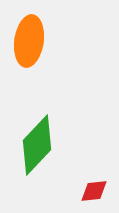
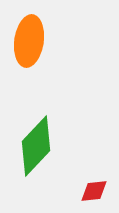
green diamond: moved 1 px left, 1 px down
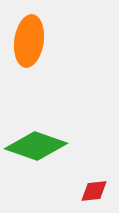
green diamond: rotated 66 degrees clockwise
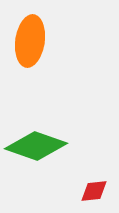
orange ellipse: moved 1 px right
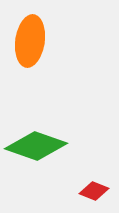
red diamond: rotated 28 degrees clockwise
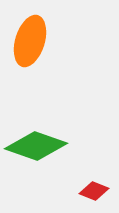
orange ellipse: rotated 9 degrees clockwise
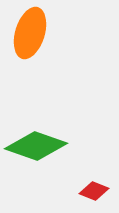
orange ellipse: moved 8 px up
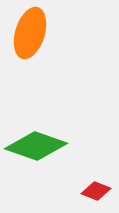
red diamond: moved 2 px right
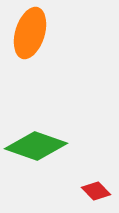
red diamond: rotated 24 degrees clockwise
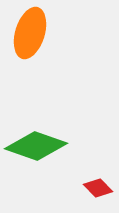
red diamond: moved 2 px right, 3 px up
